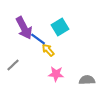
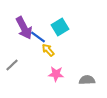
blue line: moved 2 px up
gray line: moved 1 px left
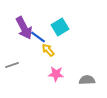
gray line: rotated 24 degrees clockwise
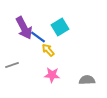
pink star: moved 4 px left, 1 px down
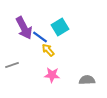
blue line: moved 2 px right
